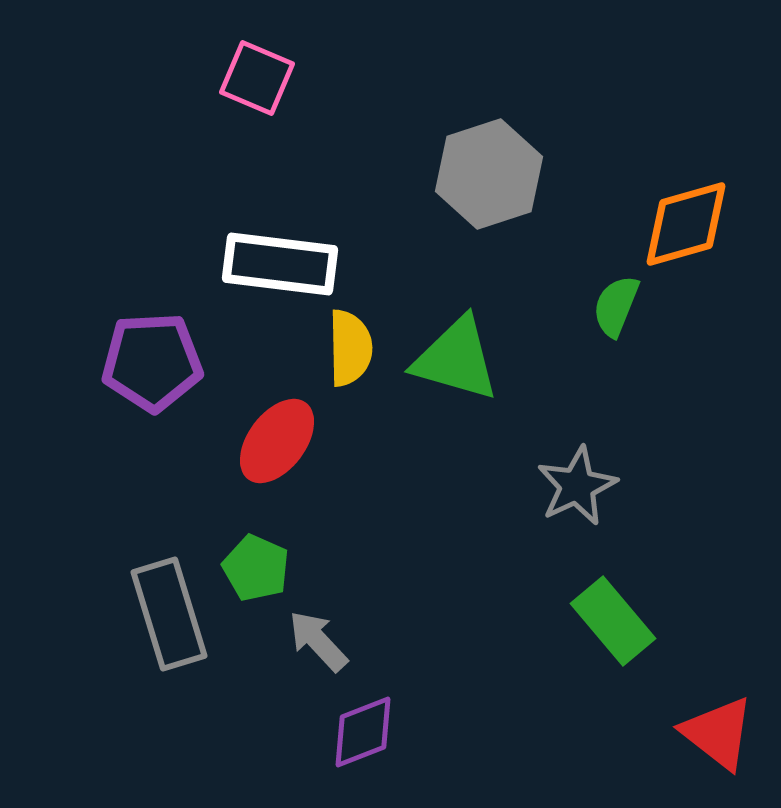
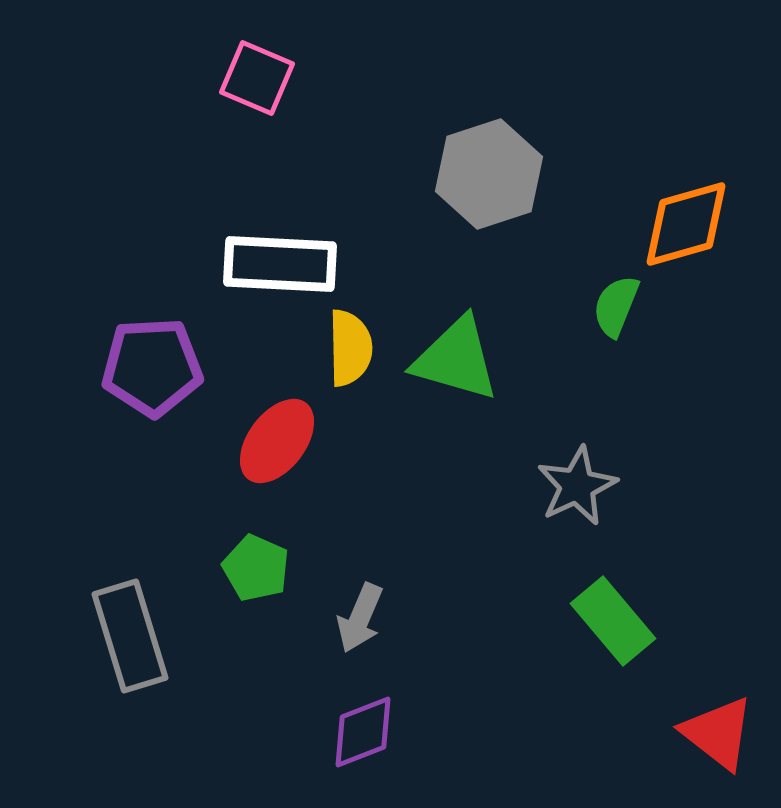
white rectangle: rotated 4 degrees counterclockwise
purple pentagon: moved 5 px down
gray rectangle: moved 39 px left, 22 px down
gray arrow: moved 42 px right, 23 px up; rotated 114 degrees counterclockwise
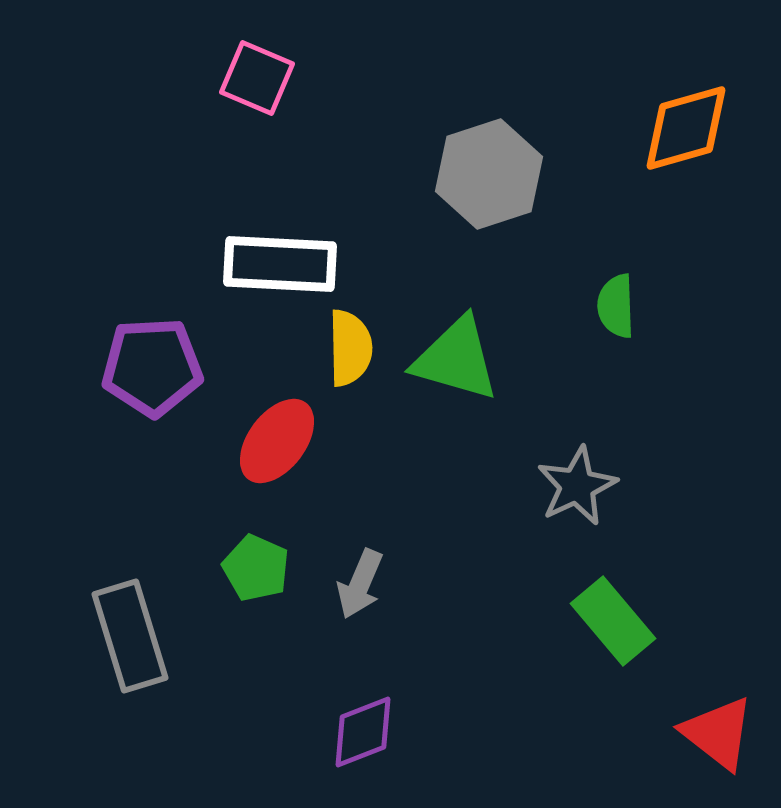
orange diamond: moved 96 px up
green semicircle: rotated 24 degrees counterclockwise
gray arrow: moved 34 px up
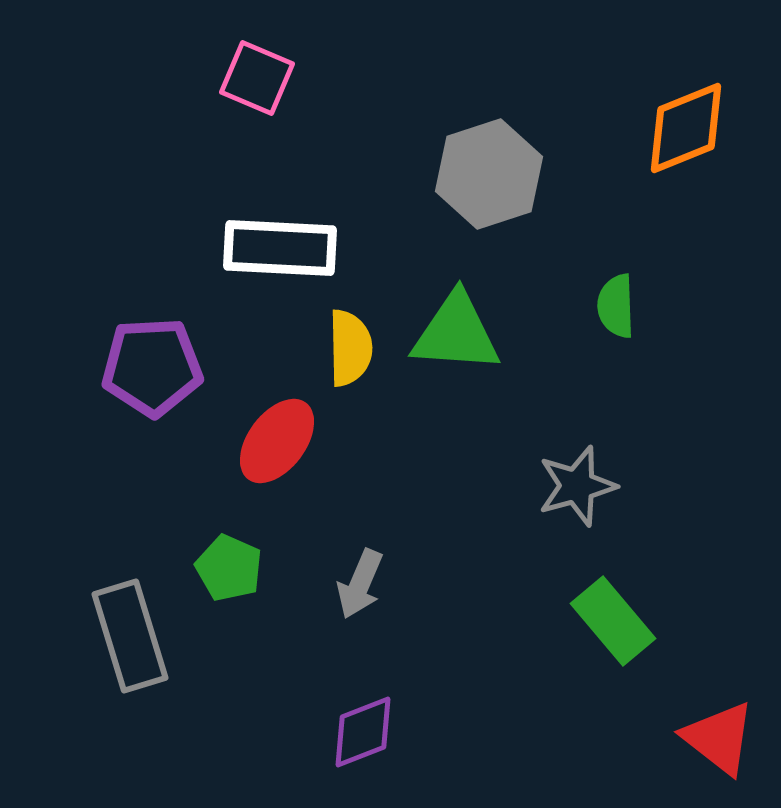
orange diamond: rotated 6 degrees counterclockwise
white rectangle: moved 16 px up
green triangle: moved 26 px up; rotated 12 degrees counterclockwise
gray star: rotated 10 degrees clockwise
green pentagon: moved 27 px left
red triangle: moved 1 px right, 5 px down
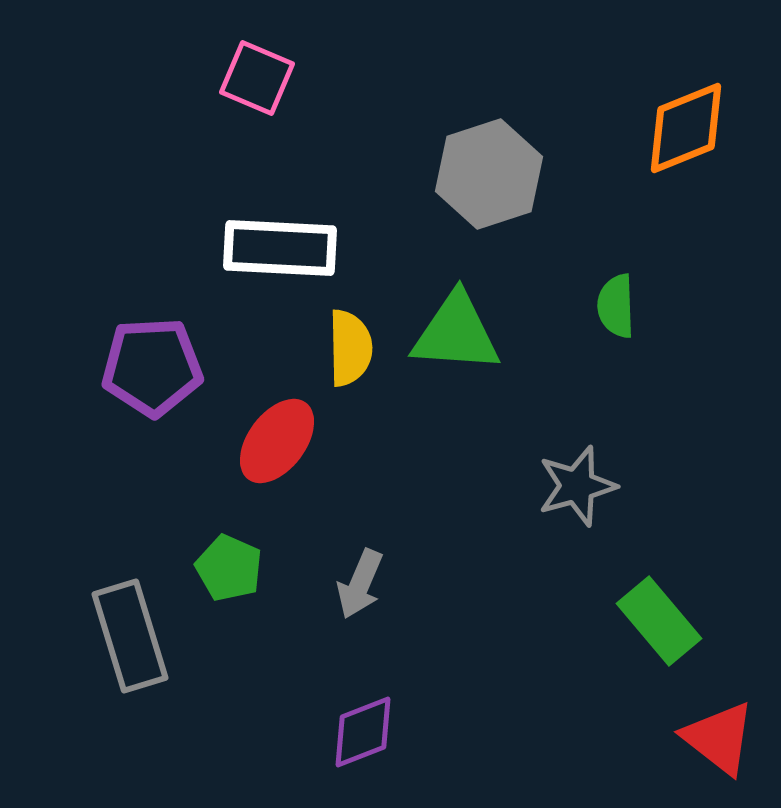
green rectangle: moved 46 px right
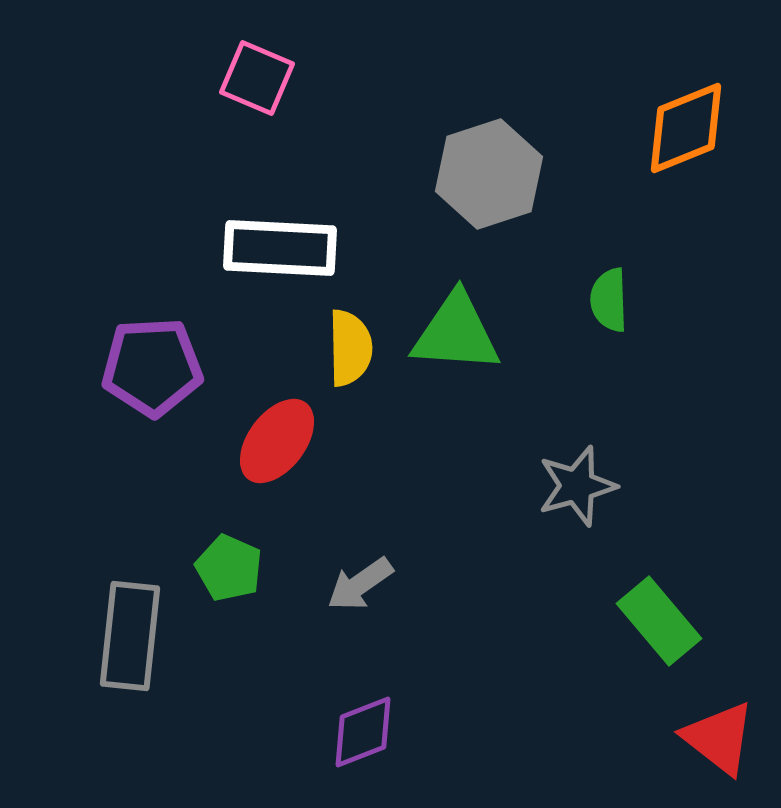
green semicircle: moved 7 px left, 6 px up
gray arrow: rotated 32 degrees clockwise
gray rectangle: rotated 23 degrees clockwise
